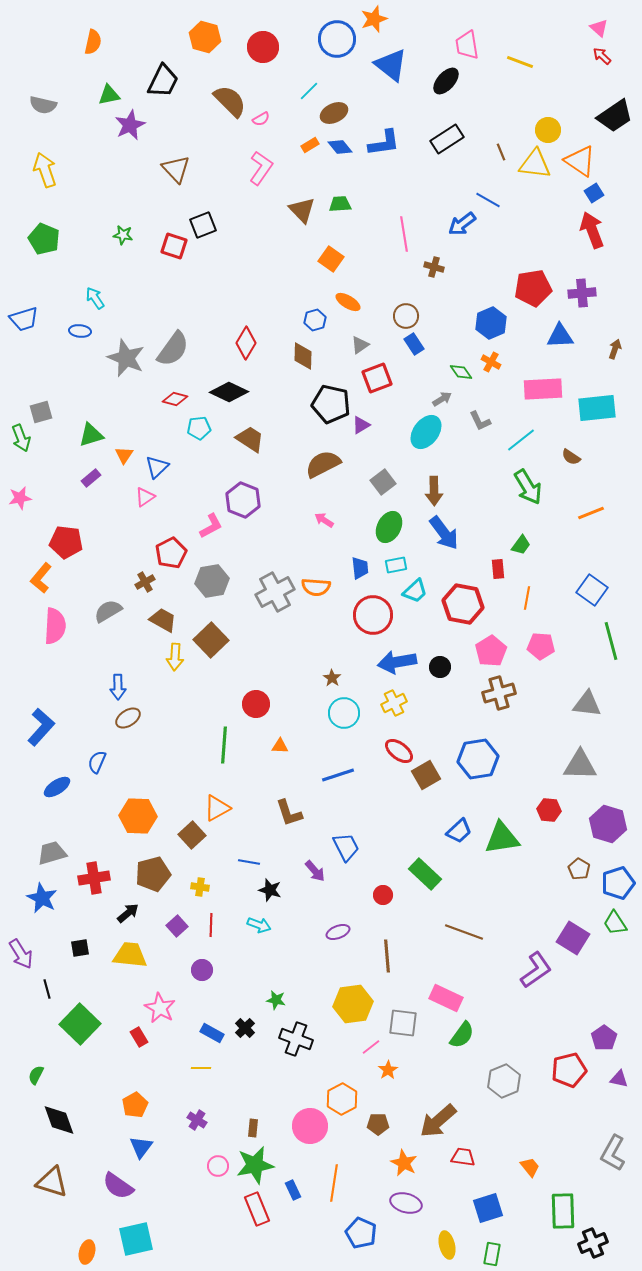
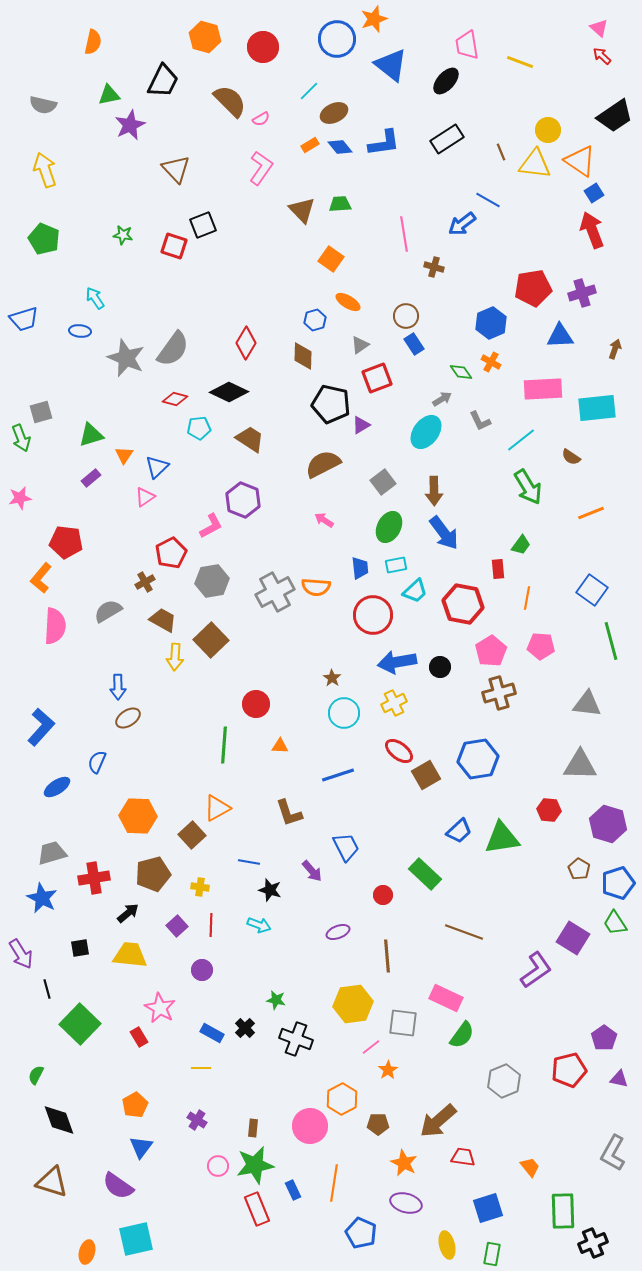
purple cross at (582, 293): rotated 12 degrees counterclockwise
purple arrow at (315, 871): moved 3 px left
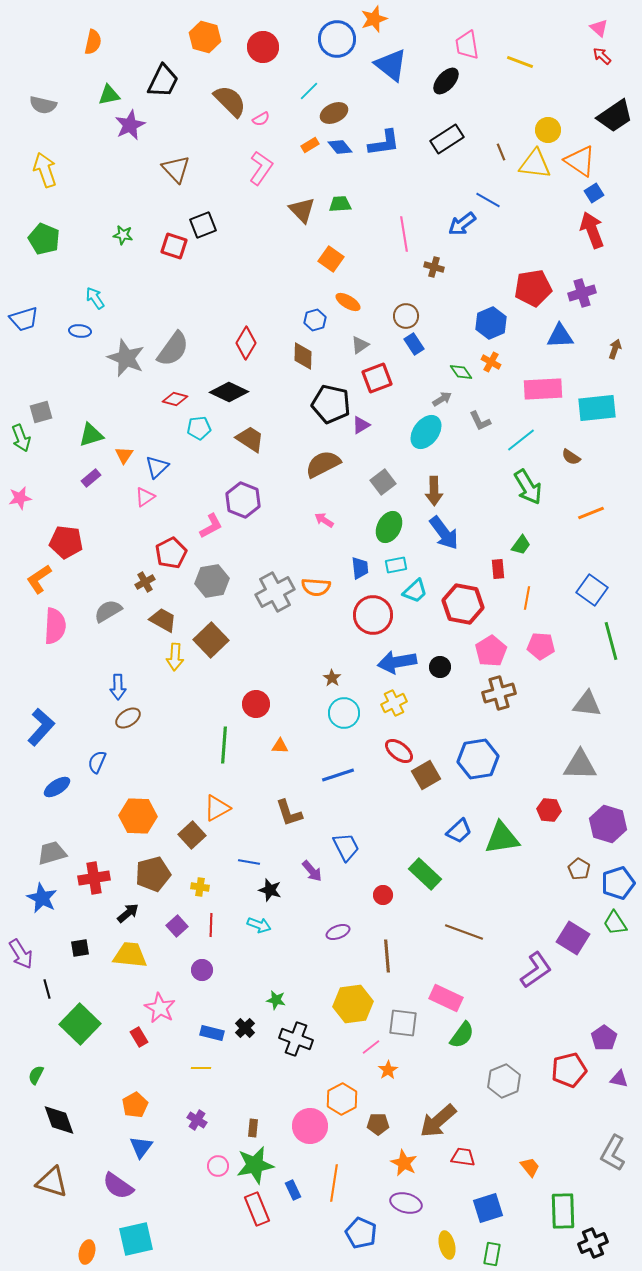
orange L-shape at (41, 578): moved 2 px left, 1 px down; rotated 16 degrees clockwise
blue rectangle at (212, 1033): rotated 15 degrees counterclockwise
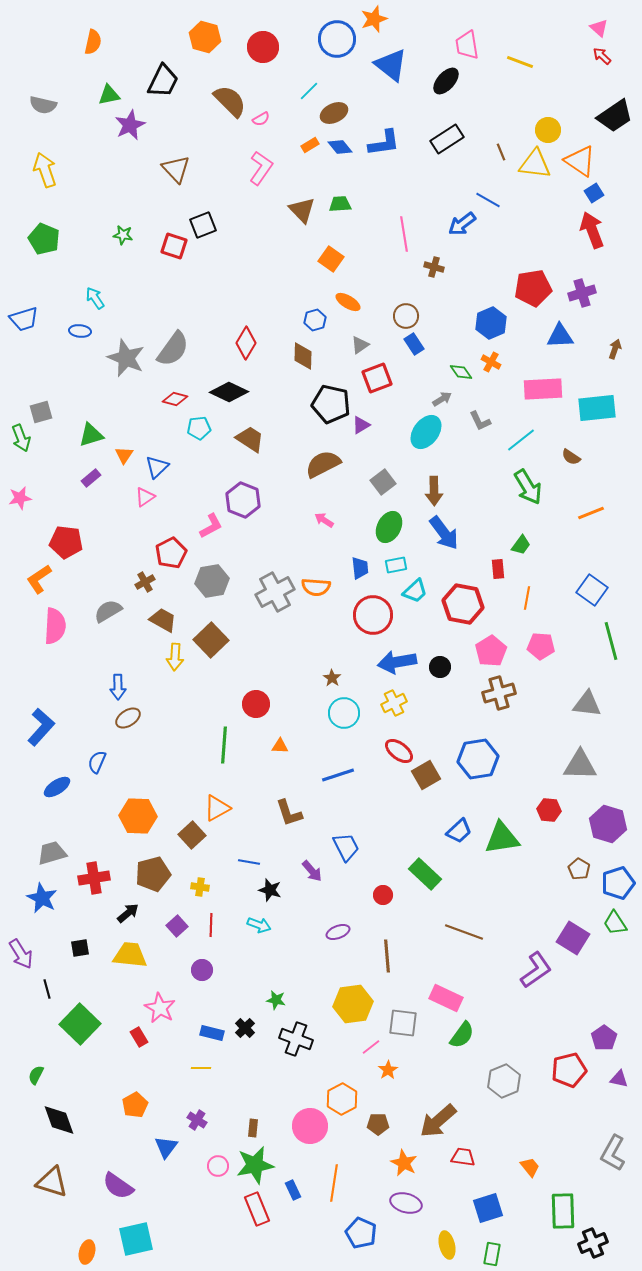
blue triangle at (141, 1147): moved 25 px right
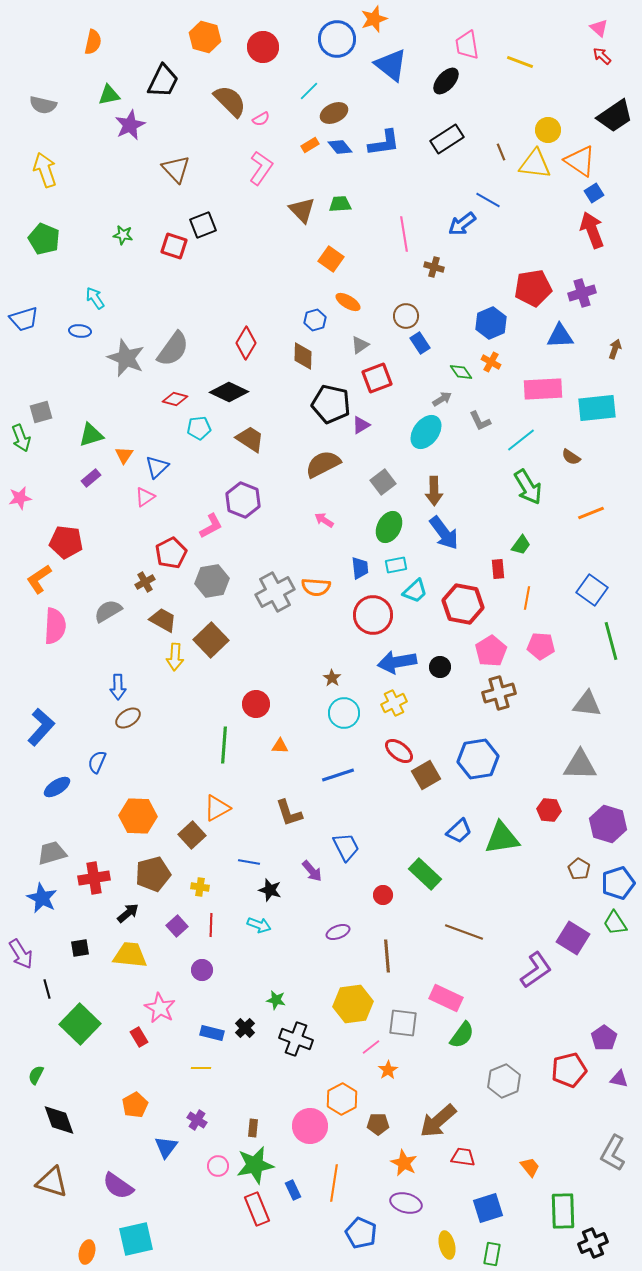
blue rectangle at (414, 344): moved 6 px right, 1 px up
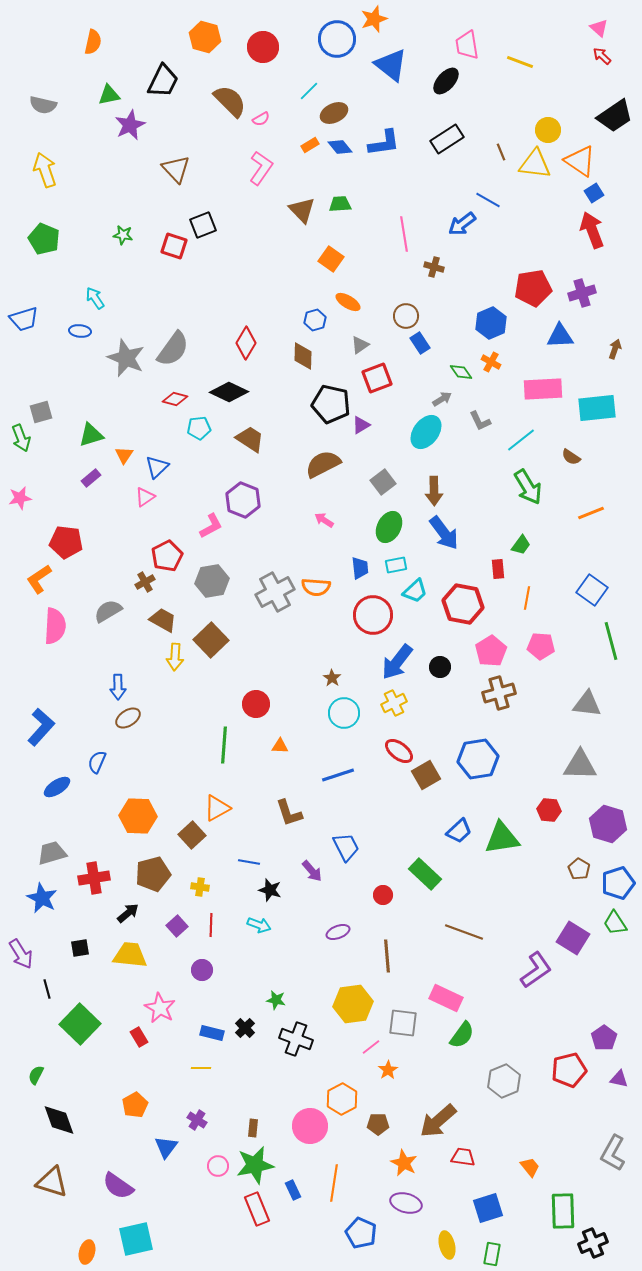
red pentagon at (171, 553): moved 4 px left, 3 px down
blue arrow at (397, 662): rotated 42 degrees counterclockwise
